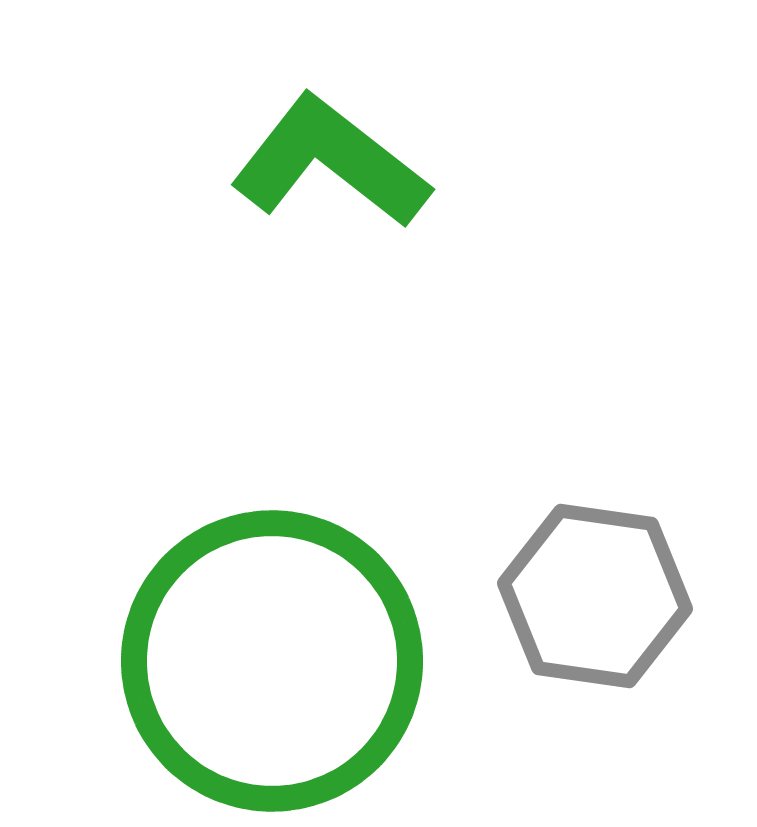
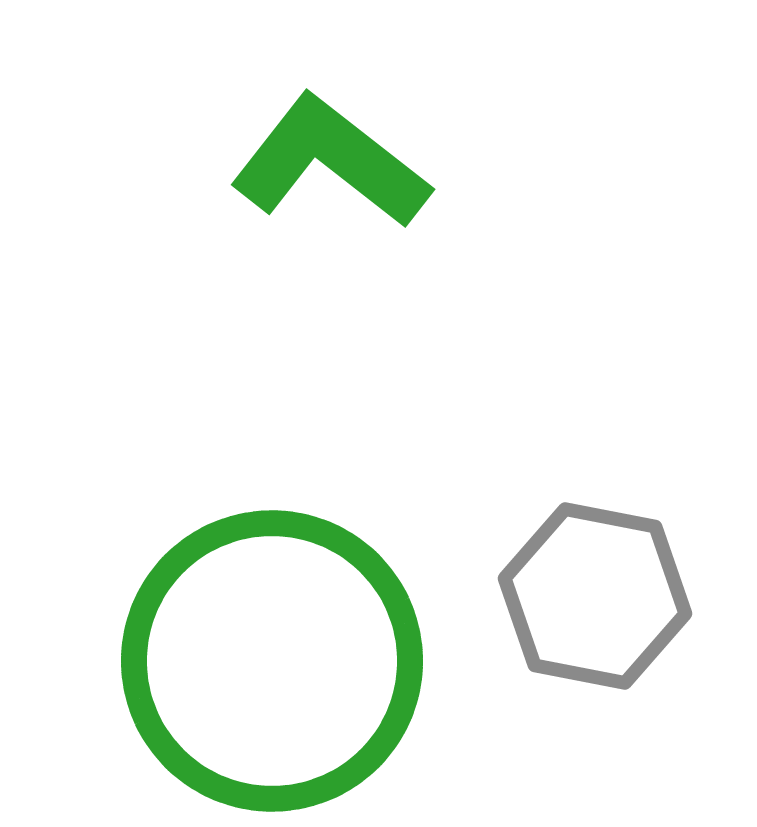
gray hexagon: rotated 3 degrees clockwise
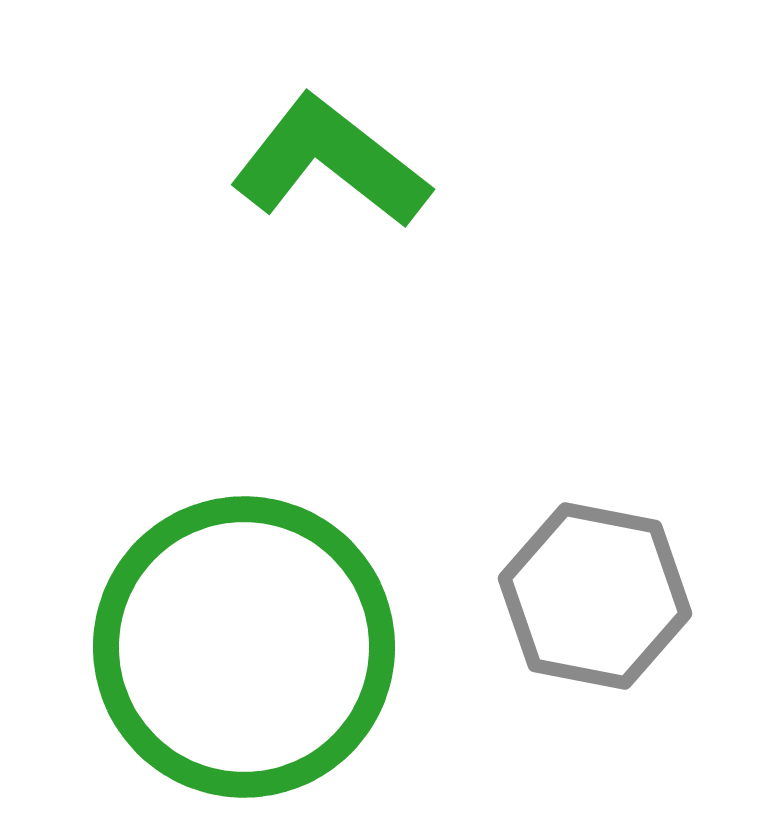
green circle: moved 28 px left, 14 px up
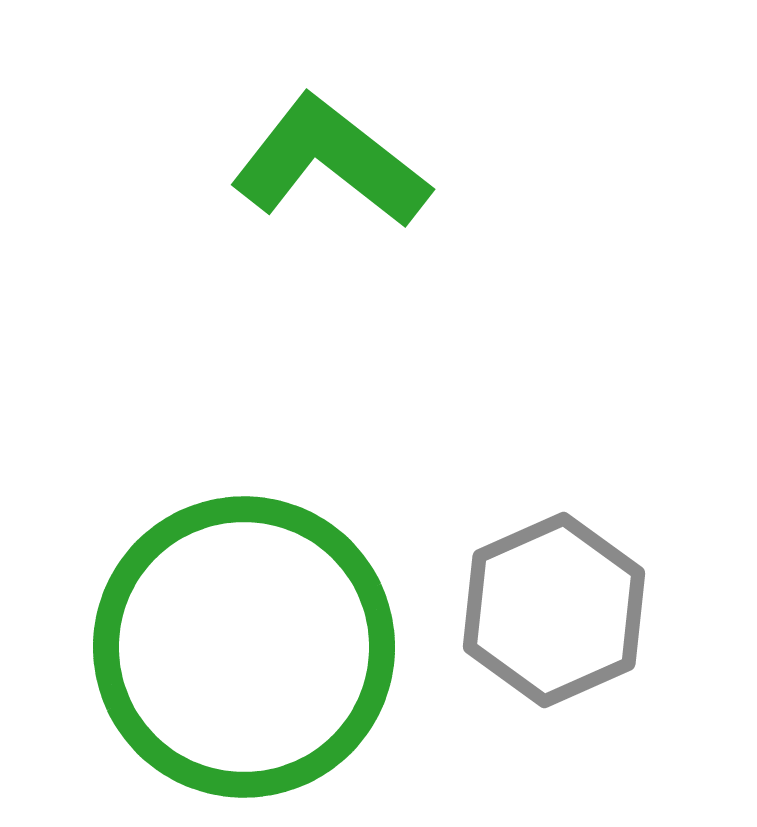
gray hexagon: moved 41 px left, 14 px down; rotated 25 degrees clockwise
